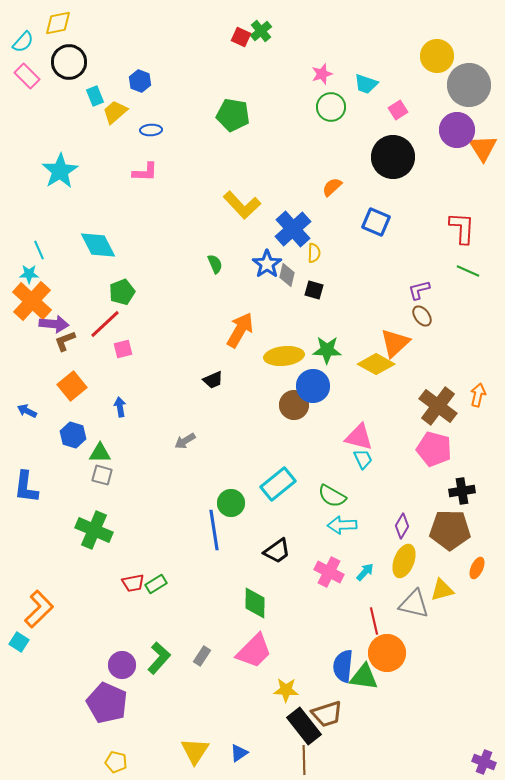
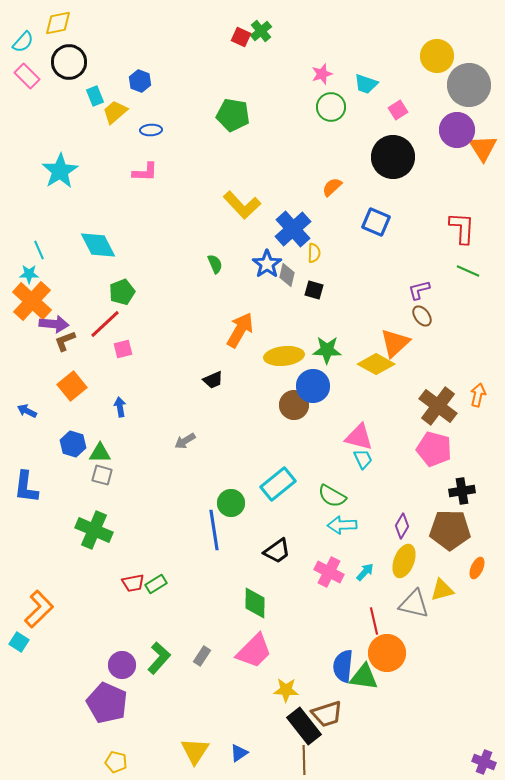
blue hexagon at (73, 435): moved 9 px down
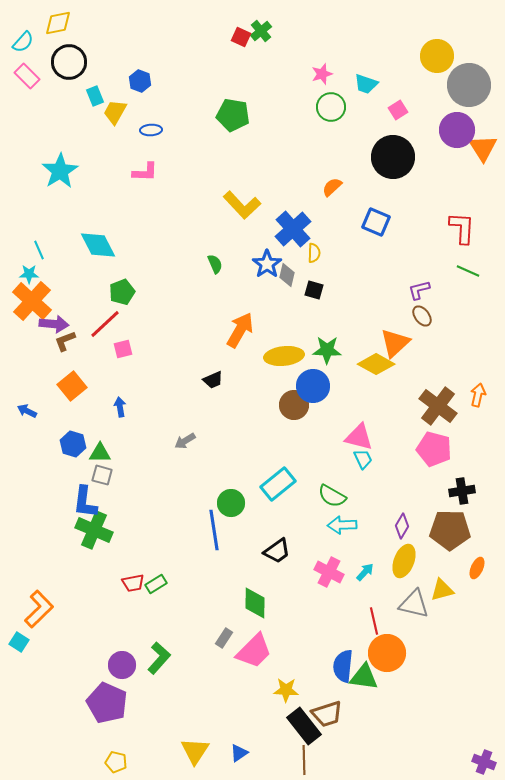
yellow trapezoid at (115, 112): rotated 20 degrees counterclockwise
blue L-shape at (26, 487): moved 59 px right, 15 px down
gray rectangle at (202, 656): moved 22 px right, 18 px up
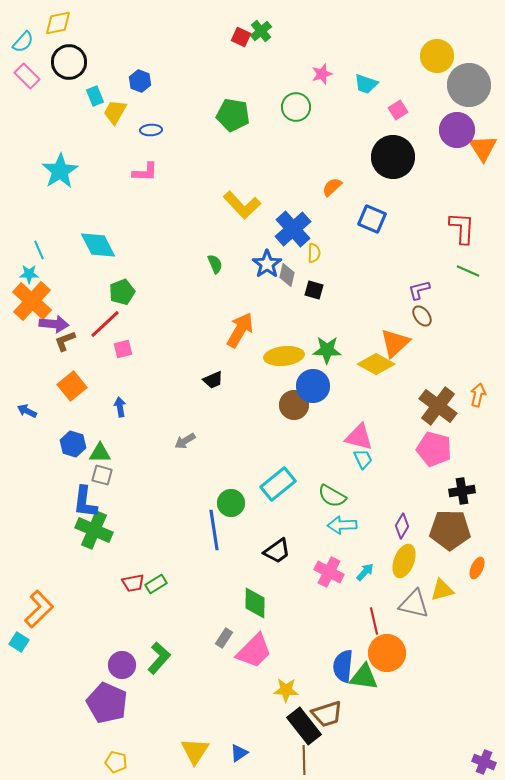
green circle at (331, 107): moved 35 px left
blue square at (376, 222): moved 4 px left, 3 px up
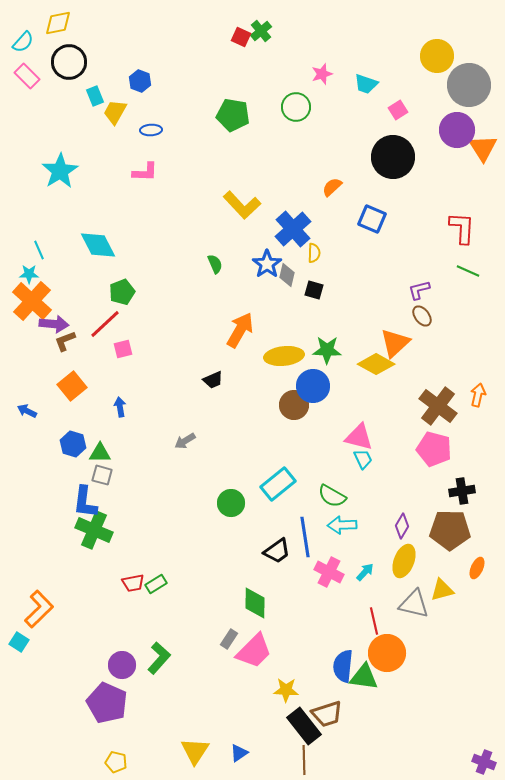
blue line at (214, 530): moved 91 px right, 7 px down
gray rectangle at (224, 638): moved 5 px right, 1 px down
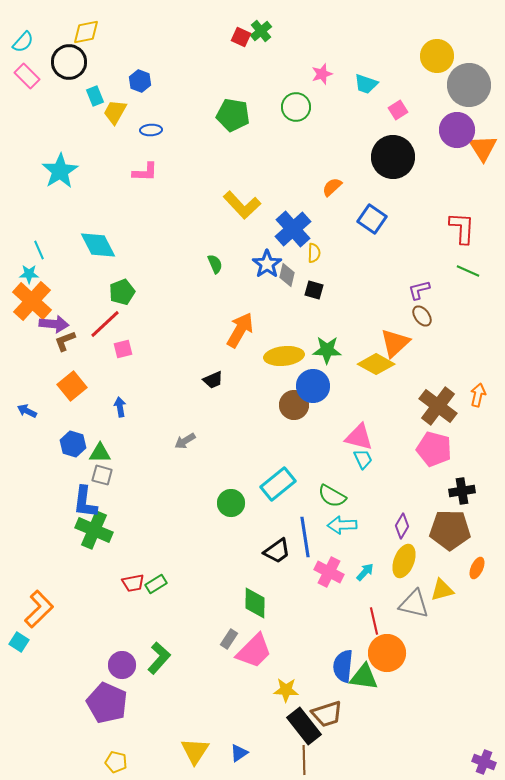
yellow diamond at (58, 23): moved 28 px right, 9 px down
blue square at (372, 219): rotated 12 degrees clockwise
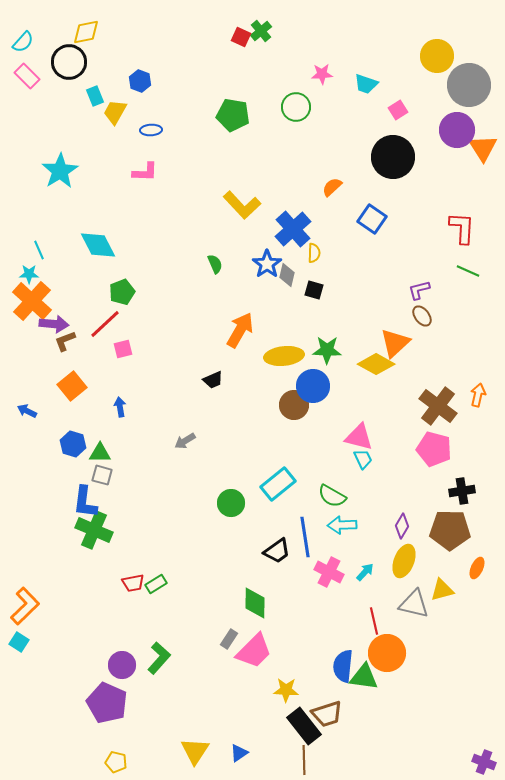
pink star at (322, 74): rotated 15 degrees clockwise
orange L-shape at (39, 609): moved 14 px left, 3 px up
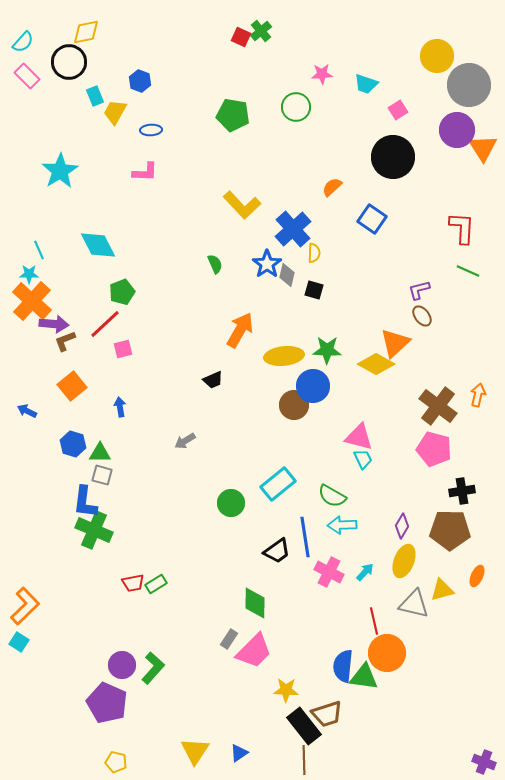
orange ellipse at (477, 568): moved 8 px down
green L-shape at (159, 658): moved 6 px left, 10 px down
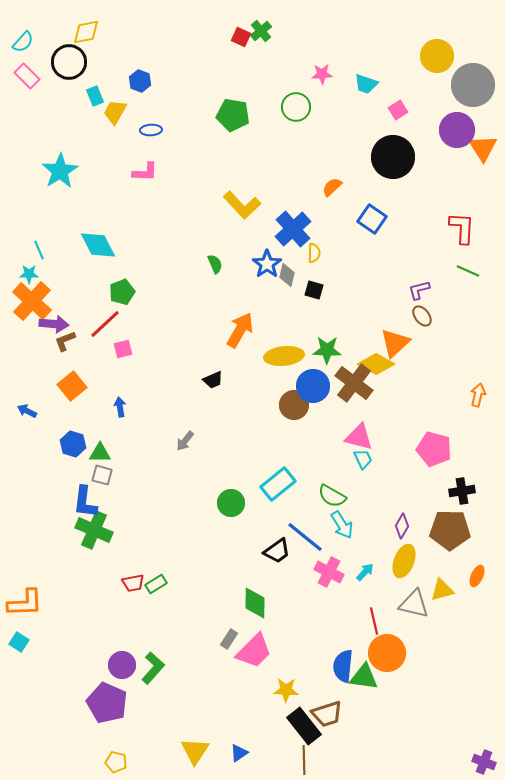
gray circle at (469, 85): moved 4 px right
brown cross at (438, 406): moved 84 px left, 23 px up
gray arrow at (185, 441): rotated 20 degrees counterclockwise
cyan arrow at (342, 525): rotated 120 degrees counterclockwise
blue line at (305, 537): rotated 42 degrees counterclockwise
orange L-shape at (25, 606): moved 3 px up; rotated 42 degrees clockwise
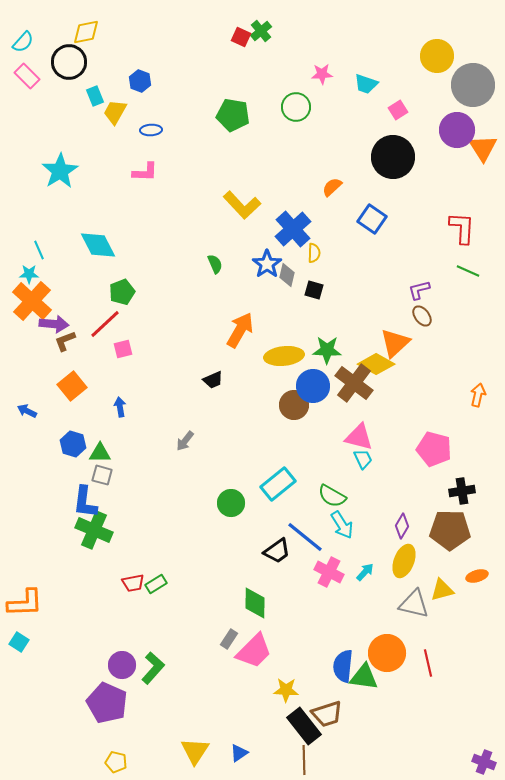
orange ellipse at (477, 576): rotated 50 degrees clockwise
red line at (374, 621): moved 54 px right, 42 px down
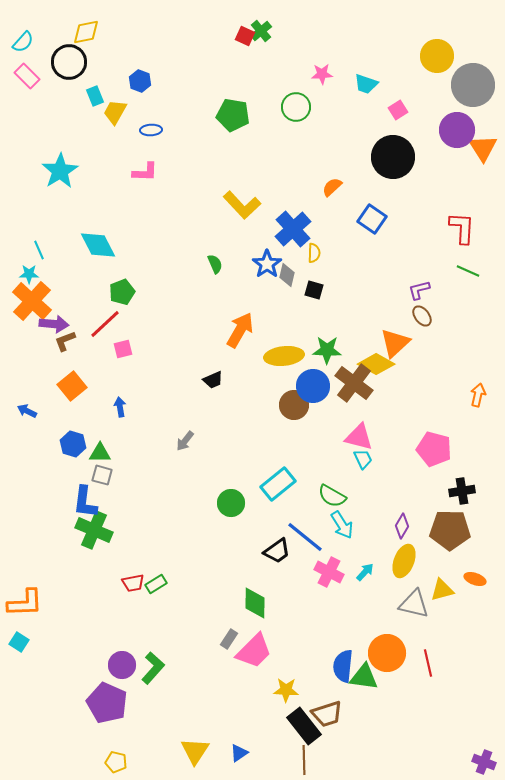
red square at (241, 37): moved 4 px right, 1 px up
orange ellipse at (477, 576): moved 2 px left, 3 px down; rotated 35 degrees clockwise
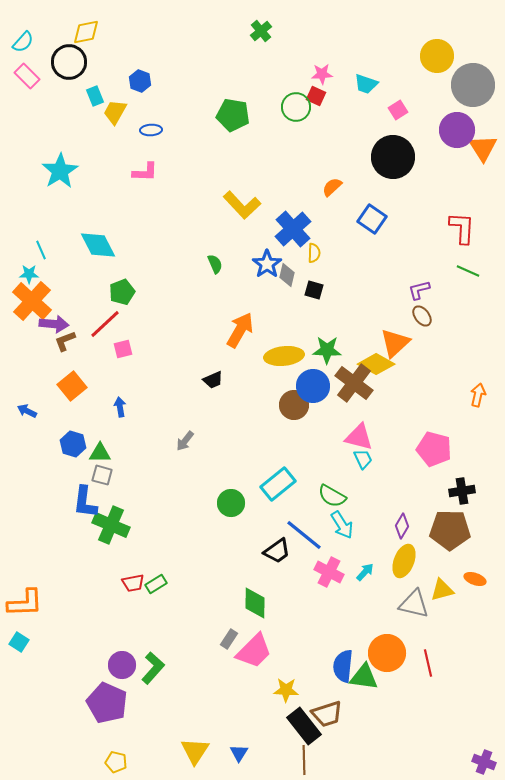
red square at (245, 36): moved 71 px right, 60 px down
cyan line at (39, 250): moved 2 px right
green cross at (94, 530): moved 17 px right, 5 px up
blue line at (305, 537): moved 1 px left, 2 px up
blue triangle at (239, 753): rotated 24 degrees counterclockwise
